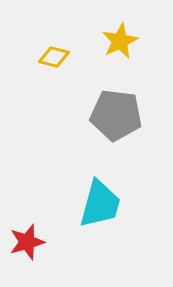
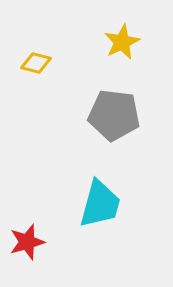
yellow star: moved 2 px right, 1 px down
yellow diamond: moved 18 px left, 6 px down
gray pentagon: moved 2 px left
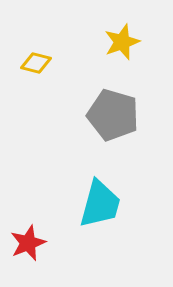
yellow star: rotated 6 degrees clockwise
gray pentagon: moved 1 px left; rotated 9 degrees clockwise
red star: moved 1 px right, 1 px down; rotated 6 degrees counterclockwise
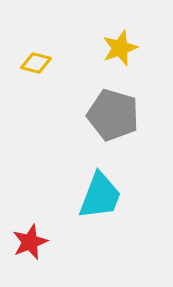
yellow star: moved 2 px left, 6 px down
cyan trapezoid: moved 8 px up; rotated 6 degrees clockwise
red star: moved 2 px right, 1 px up
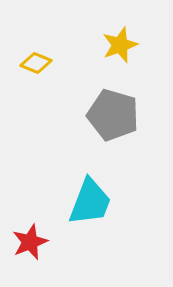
yellow star: moved 3 px up
yellow diamond: rotated 8 degrees clockwise
cyan trapezoid: moved 10 px left, 6 px down
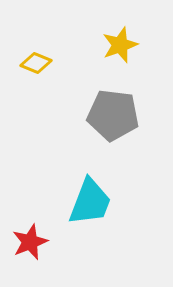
gray pentagon: rotated 9 degrees counterclockwise
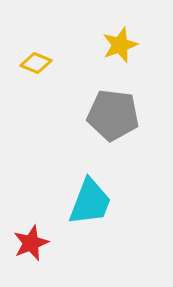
red star: moved 1 px right, 1 px down
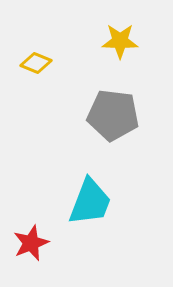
yellow star: moved 4 px up; rotated 21 degrees clockwise
